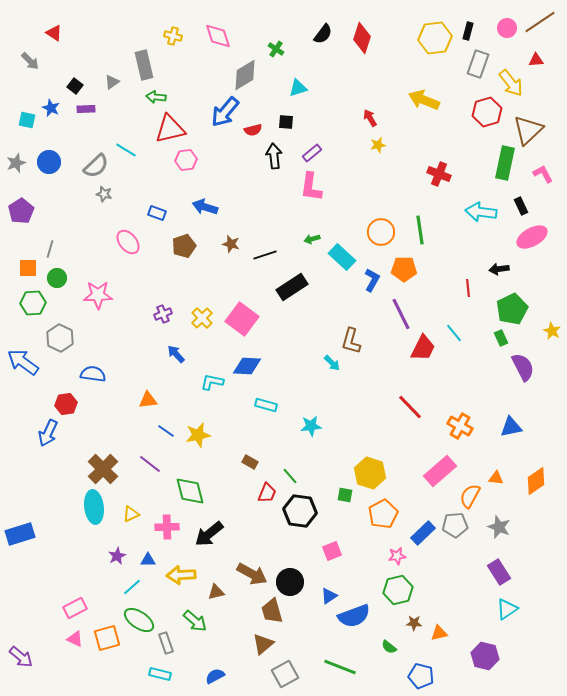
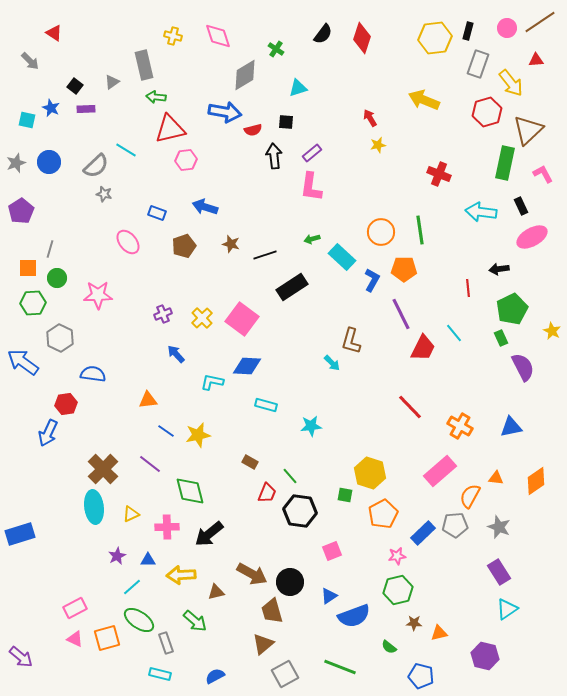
blue arrow at (225, 112): rotated 120 degrees counterclockwise
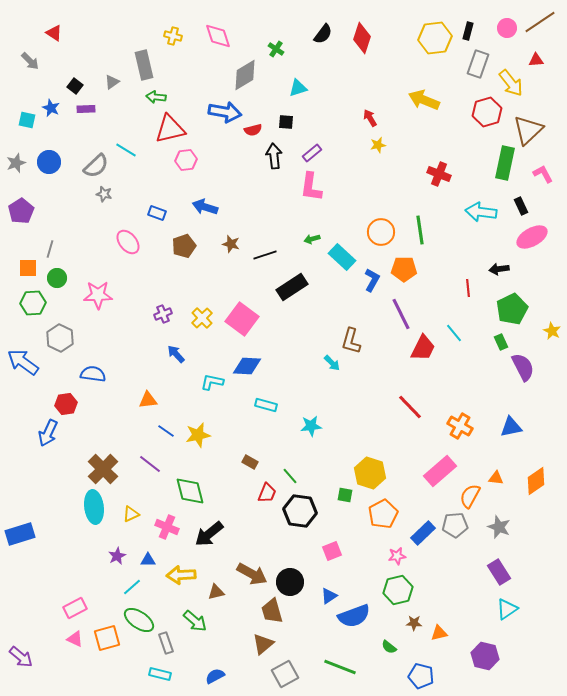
green rectangle at (501, 338): moved 4 px down
pink cross at (167, 527): rotated 25 degrees clockwise
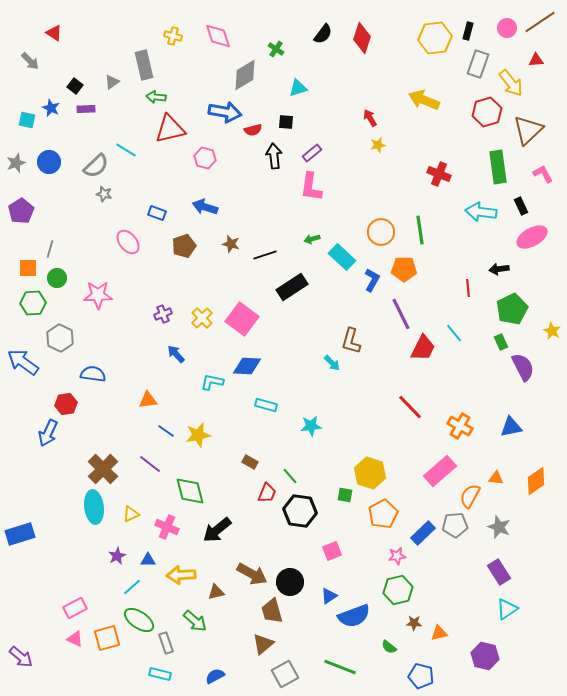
pink hexagon at (186, 160): moved 19 px right, 2 px up; rotated 20 degrees clockwise
green rectangle at (505, 163): moved 7 px left, 4 px down; rotated 20 degrees counterclockwise
black arrow at (209, 534): moved 8 px right, 4 px up
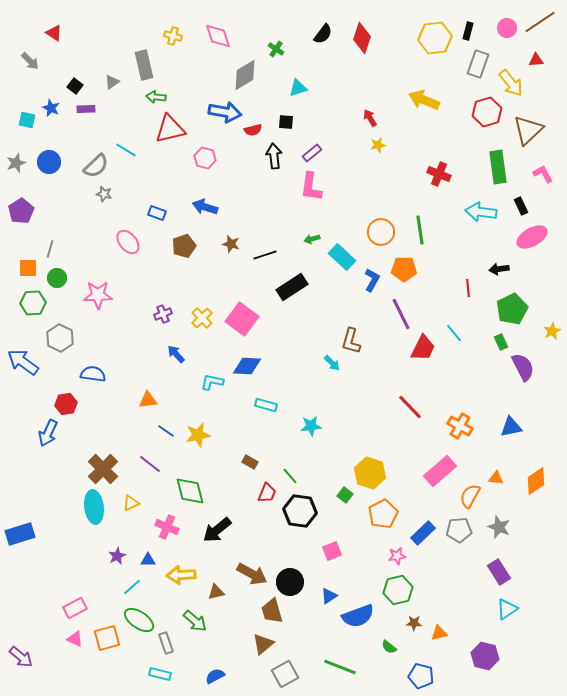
yellow star at (552, 331): rotated 18 degrees clockwise
green square at (345, 495): rotated 28 degrees clockwise
yellow triangle at (131, 514): moved 11 px up
gray pentagon at (455, 525): moved 4 px right, 5 px down
blue semicircle at (354, 616): moved 4 px right
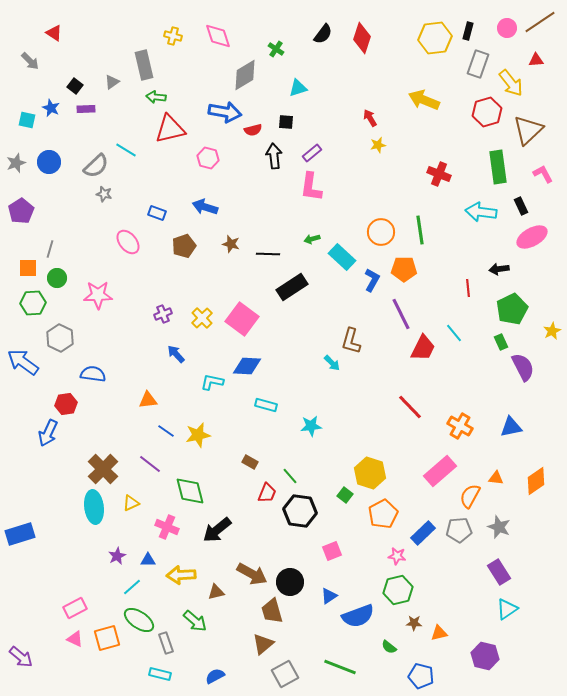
pink hexagon at (205, 158): moved 3 px right
black line at (265, 255): moved 3 px right, 1 px up; rotated 20 degrees clockwise
pink star at (397, 556): rotated 18 degrees clockwise
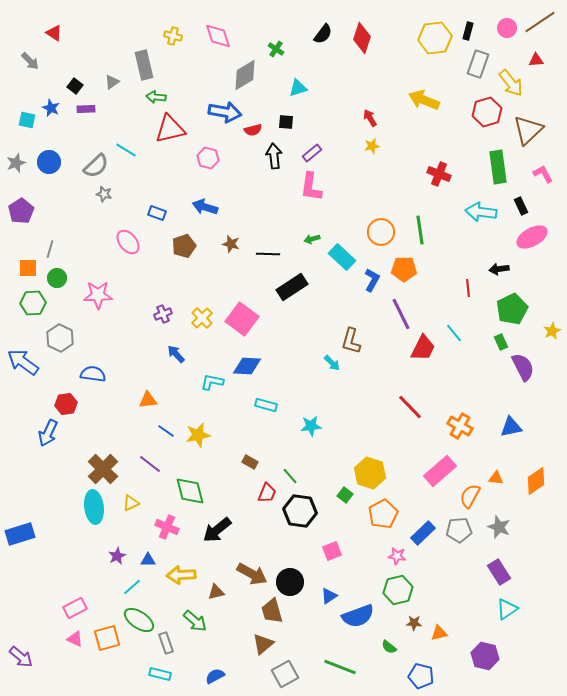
yellow star at (378, 145): moved 6 px left, 1 px down
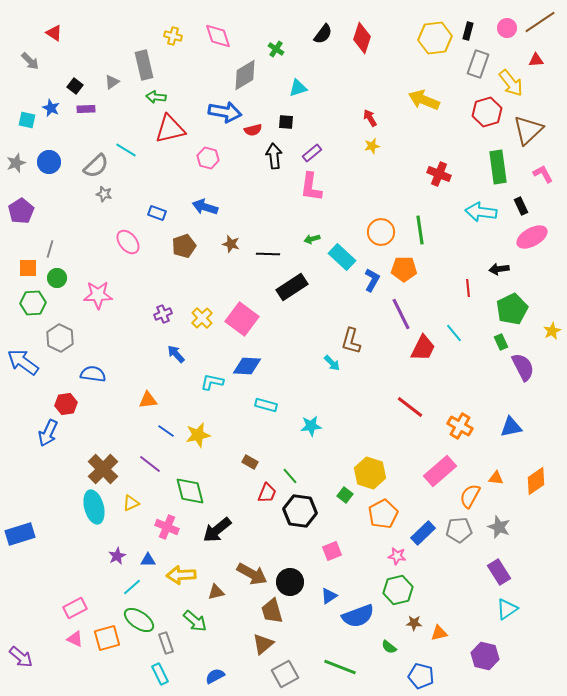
red line at (410, 407): rotated 8 degrees counterclockwise
cyan ellipse at (94, 507): rotated 8 degrees counterclockwise
cyan rectangle at (160, 674): rotated 50 degrees clockwise
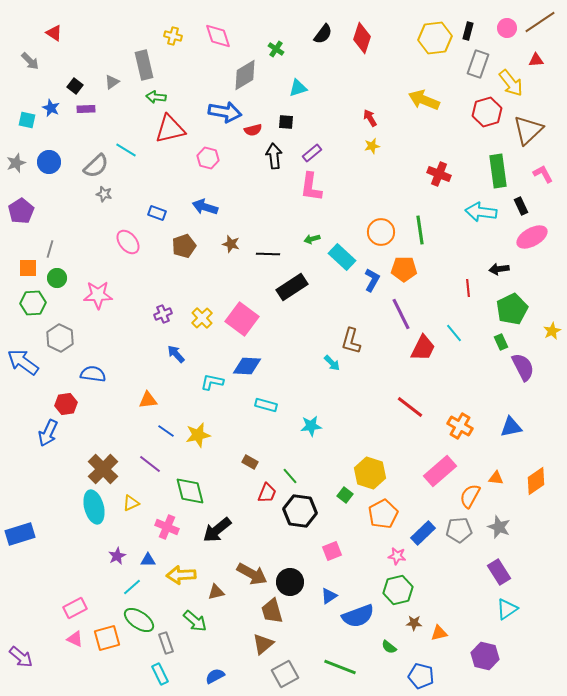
green rectangle at (498, 167): moved 4 px down
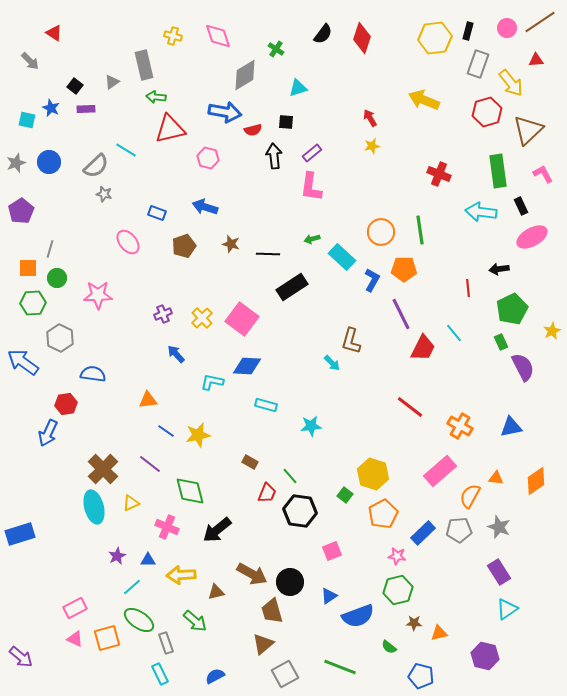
yellow hexagon at (370, 473): moved 3 px right, 1 px down
